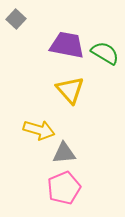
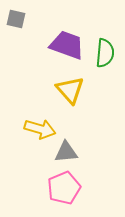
gray square: rotated 30 degrees counterclockwise
purple trapezoid: rotated 9 degrees clockwise
green semicircle: rotated 64 degrees clockwise
yellow arrow: moved 1 px right, 1 px up
gray triangle: moved 2 px right, 1 px up
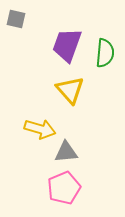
purple trapezoid: rotated 90 degrees counterclockwise
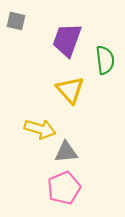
gray square: moved 2 px down
purple trapezoid: moved 5 px up
green semicircle: moved 7 px down; rotated 12 degrees counterclockwise
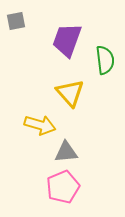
gray square: rotated 24 degrees counterclockwise
yellow triangle: moved 3 px down
yellow arrow: moved 4 px up
pink pentagon: moved 1 px left, 1 px up
